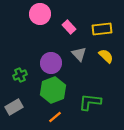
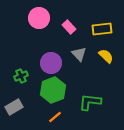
pink circle: moved 1 px left, 4 px down
green cross: moved 1 px right, 1 px down
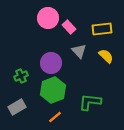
pink circle: moved 9 px right
gray triangle: moved 3 px up
gray rectangle: moved 3 px right
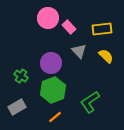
green cross: rotated 32 degrees counterclockwise
green L-shape: rotated 40 degrees counterclockwise
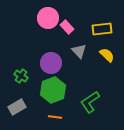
pink rectangle: moved 2 px left
yellow semicircle: moved 1 px right, 1 px up
orange line: rotated 48 degrees clockwise
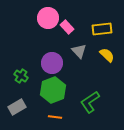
purple circle: moved 1 px right
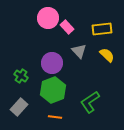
gray rectangle: moved 2 px right; rotated 18 degrees counterclockwise
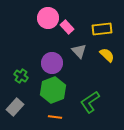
gray rectangle: moved 4 px left
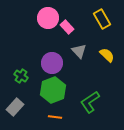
yellow rectangle: moved 10 px up; rotated 66 degrees clockwise
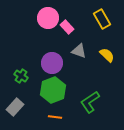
gray triangle: rotated 28 degrees counterclockwise
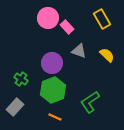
green cross: moved 3 px down
orange line: rotated 16 degrees clockwise
